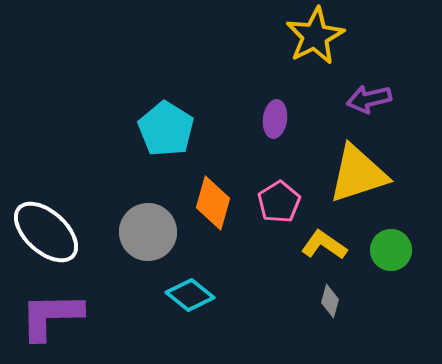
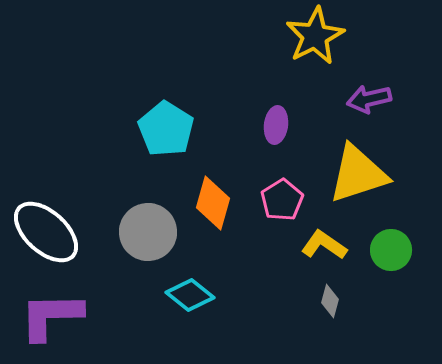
purple ellipse: moved 1 px right, 6 px down
pink pentagon: moved 3 px right, 2 px up
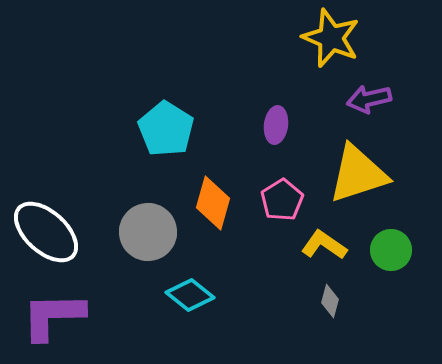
yellow star: moved 16 px right, 2 px down; rotated 22 degrees counterclockwise
purple L-shape: moved 2 px right
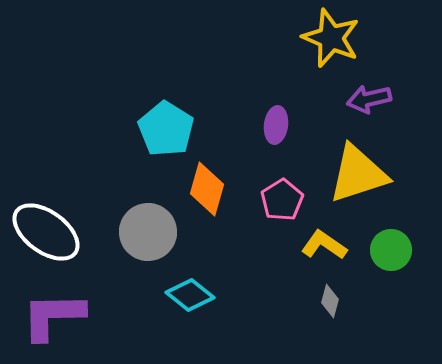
orange diamond: moved 6 px left, 14 px up
white ellipse: rotated 6 degrees counterclockwise
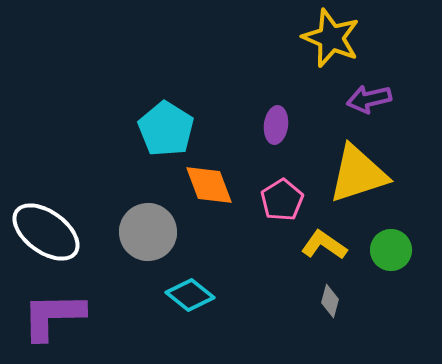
orange diamond: moved 2 px right, 4 px up; rotated 36 degrees counterclockwise
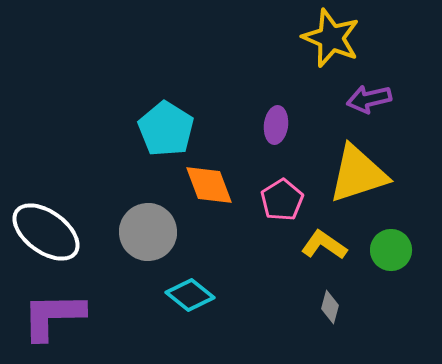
gray diamond: moved 6 px down
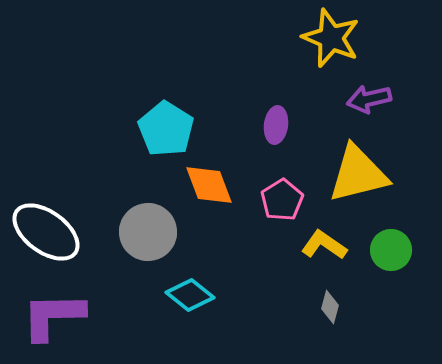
yellow triangle: rotated 4 degrees clockwise
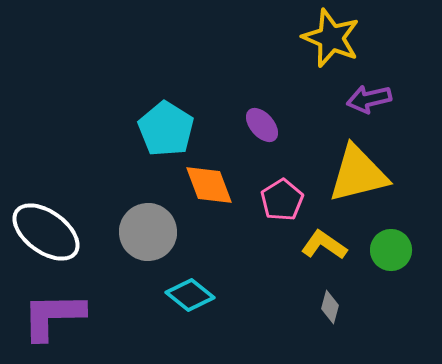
purple ellipse: moved 14 px left; rotated 48 degrees counterclockwise
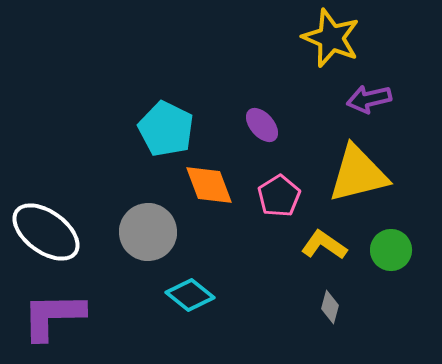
cyan pentagon: rotated 6 degrees counterclockwise
pink pentagon: moved 3 px left, 4 px up
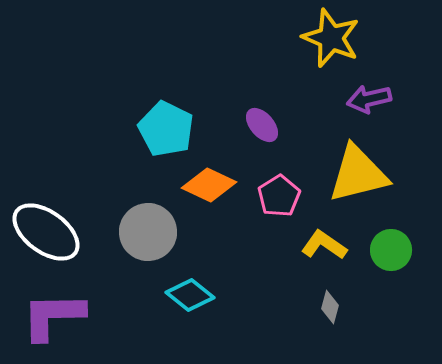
orange diamond: rotated 44 degrees counterclockwise
